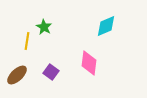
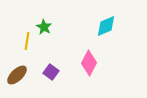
pink diamond: rotated 20 degrees clockwise
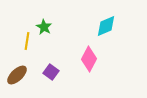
pink diamond: moved 4 px up
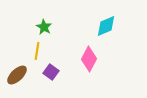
yellow line: moved 10 px right, 10 px down
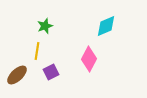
green star: moved 1 px right, 1 px up; rotated 21 degrees clockwise
purple square: rotated 28 degrees clockwise
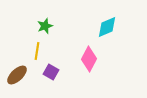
cyan diamond: moved 1 px right, 1 px down
purple square: rotated 35 degrees counterclockwise
